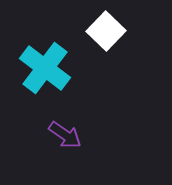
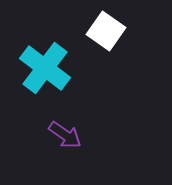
white square: rotated 9 degrees counterclockwise
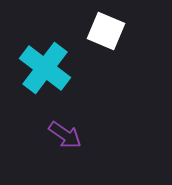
white square: rotated 12 degrees counterclockwise
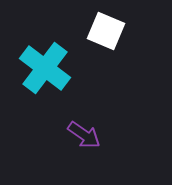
purple arrow: moved 19 px right
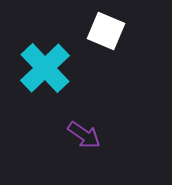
cyan cross: rotated 9 degrees clockwise
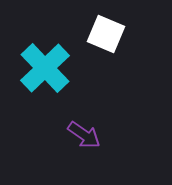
white square: moved 3 px down
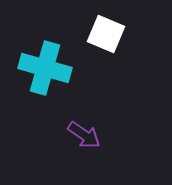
cyan cross: rotated 30 degrees counterclockwise
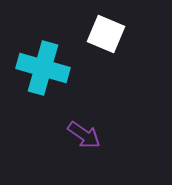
cyan cross: moved 2 px left
